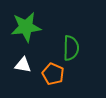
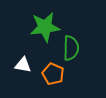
green star: moved 19 px right
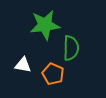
green star: moved 2 px up
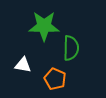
green star: moved 1 px left, 1 px down; rotated 8 degrees clockwise
orange pentagon: moved 2 px right, 5 px down
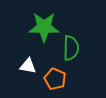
green star: moved 1 px down
white triangle: moved 5 px right, 1 px down
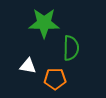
green star: moved 4 px up
orange pentagon: rotated 25 degrees counterclockwise
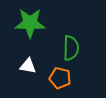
green star: moved 14 px left
orange pentagon: moved 5 px right, 1 px up; rotated 15 degrees clockwise
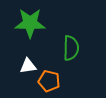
white triangle: rotated 18 degrees counterclockwise
orange pentagon: moved 11 px left, 3 px down
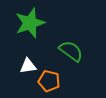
green star: rotated 20 degrees counterclockwise
green semicircle: moved 3 px down; rotated 55 degrees counterclockwise
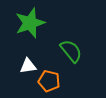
green semicircle: rotated 15 degrees clockwise
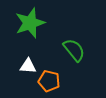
green semicircle: moved 3 px right, 1 px up
white triangle: rotated 12 degrees clockwise
